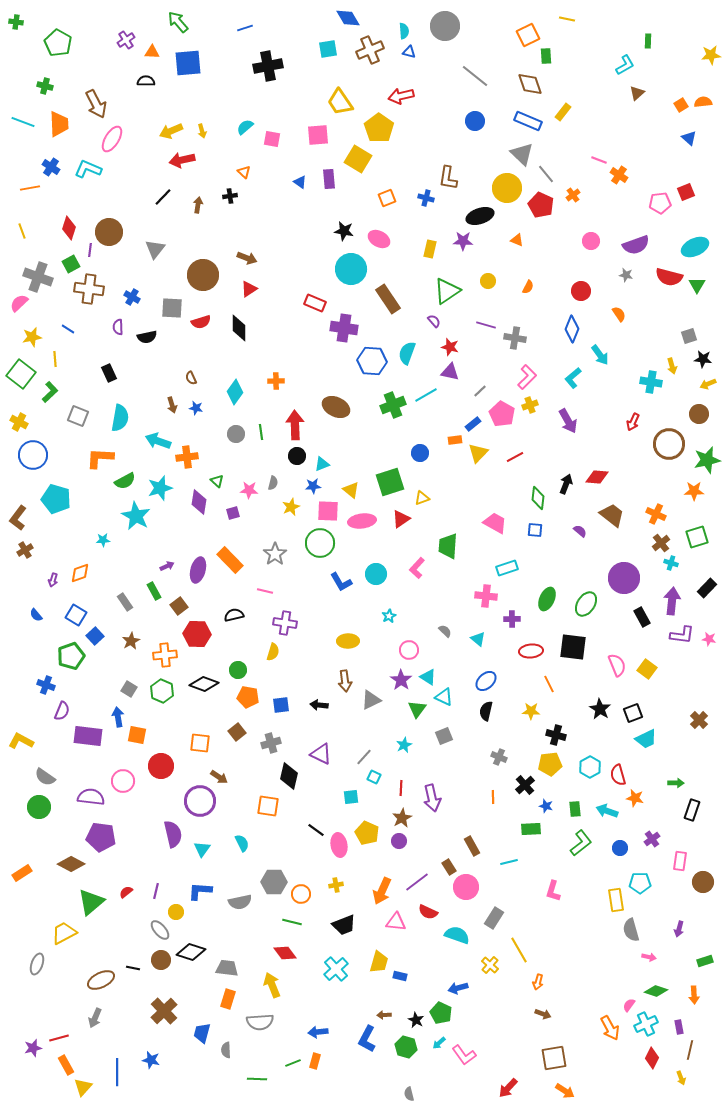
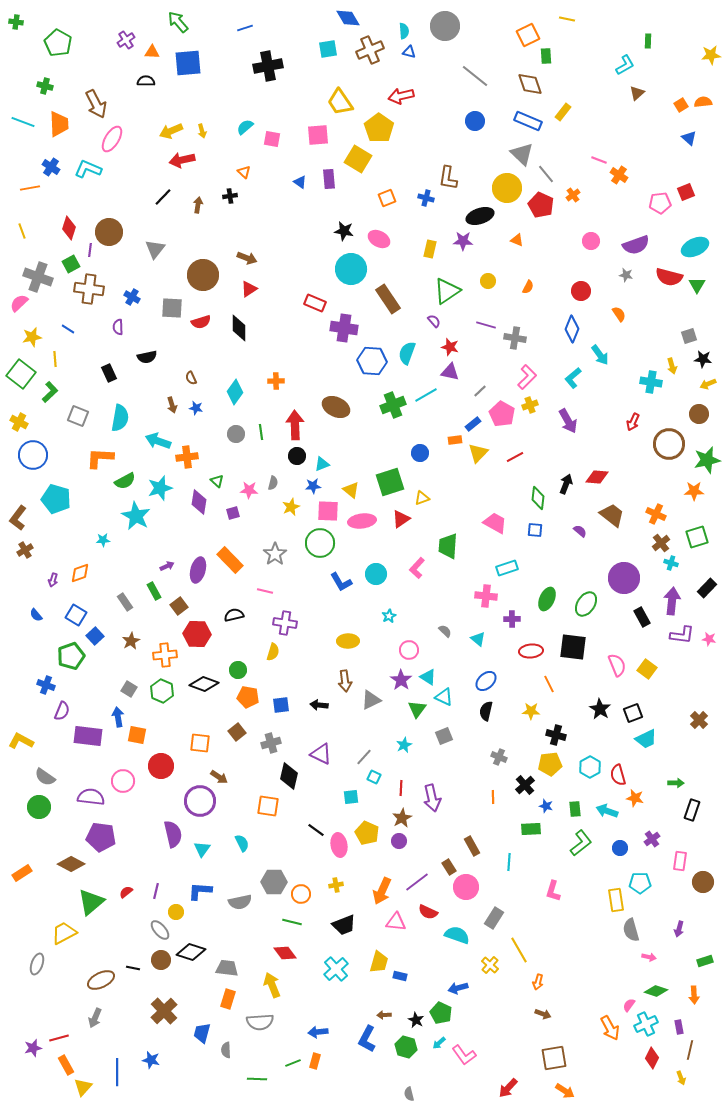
black semicircle at (147, 337): moved 20 px down
cyan line at (509, 862): rotated 72 degrees counterclockwise
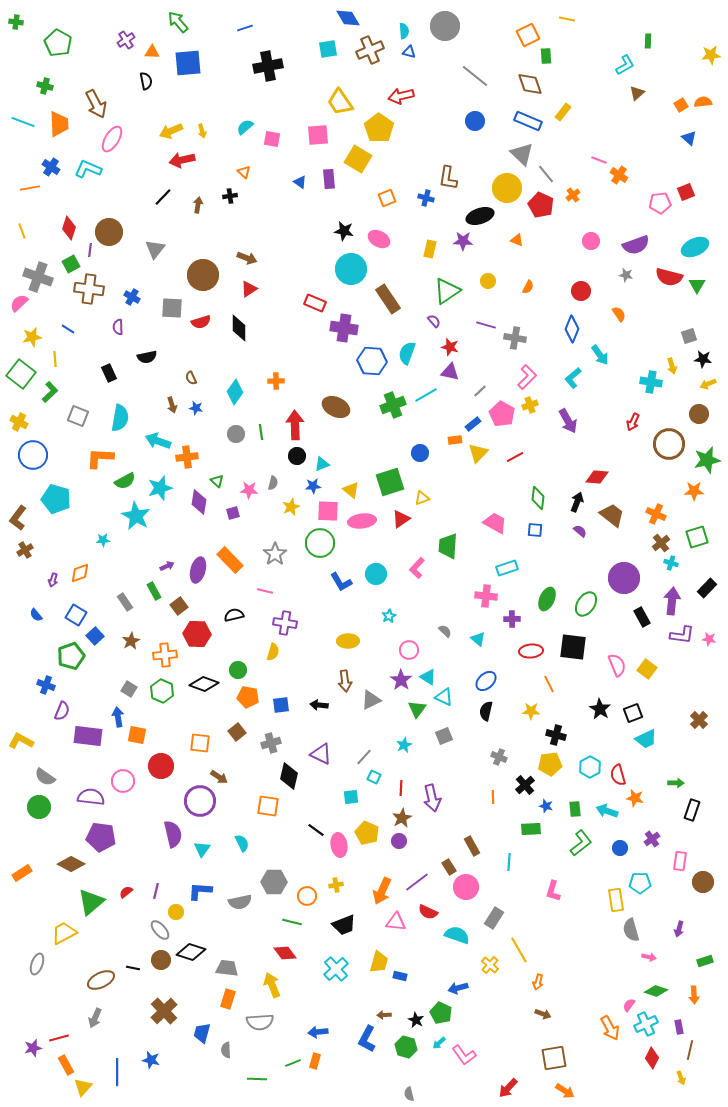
black semicircle at (146, 81): rotated 78 degrees clockwise
black arrow at (566, 484): moved 11 px right, 18 px down
orange circle at (301, 894): moved 6 px right, 2 px down
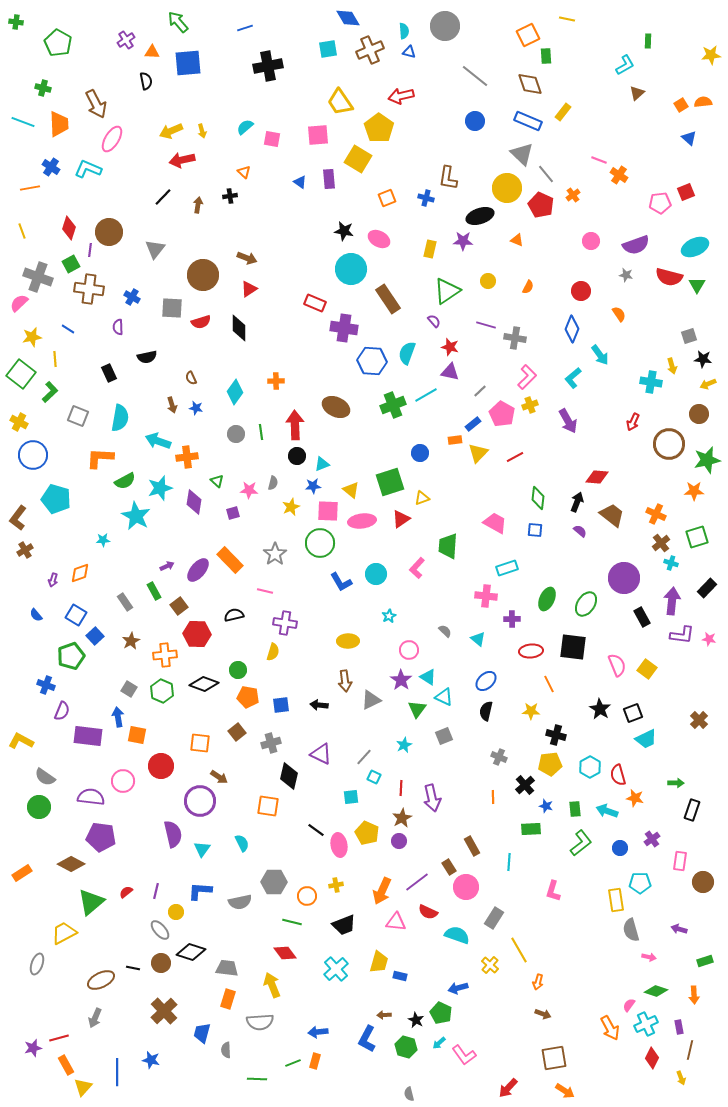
green cross at (45, 86): moved 2 px left, 2 px down
purple diamond at (199, 502): moved 5 px left
purple ellipse at (198, 570): rotated 25 degrees clockwise
purple arrow at (679, 929): rotated 91 degrees clockwise
brown circle at (161, 960): moved 3 px down
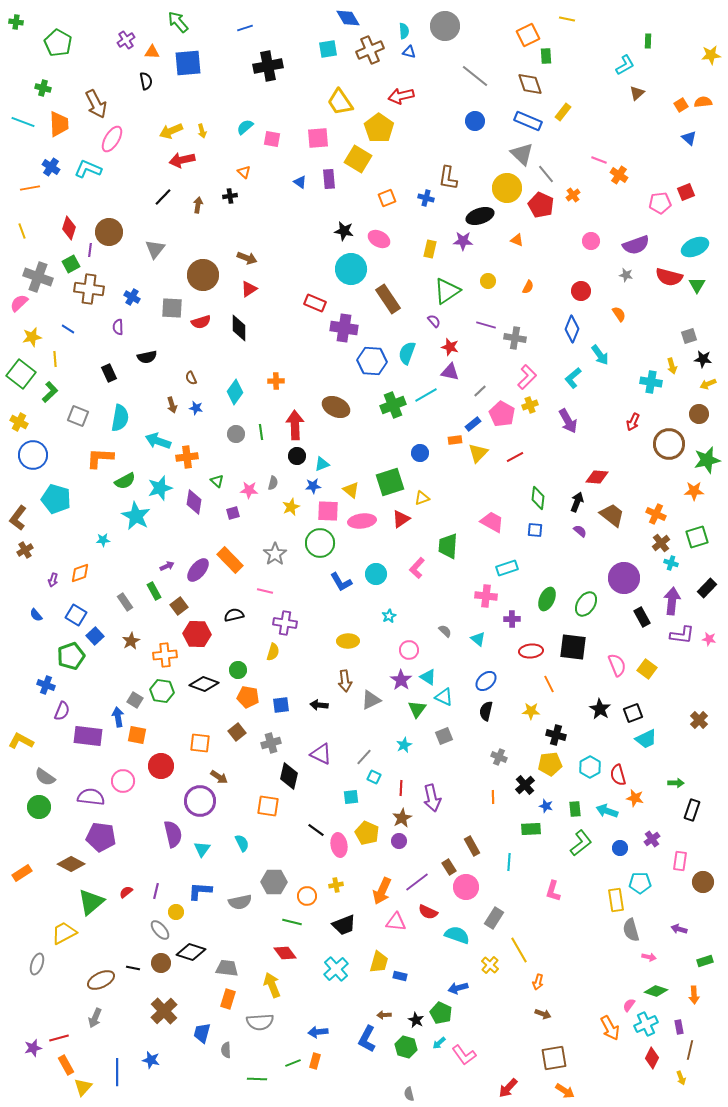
pink square at (318, 135): moved 3 px down
pink trapezoid at (495, 523): moved 3 px left, 1 px up
gray square at (129, 689): moved 6 px right, 11 px down
green hexagon at (162, 691): rotated 15 degrees counterclockwise
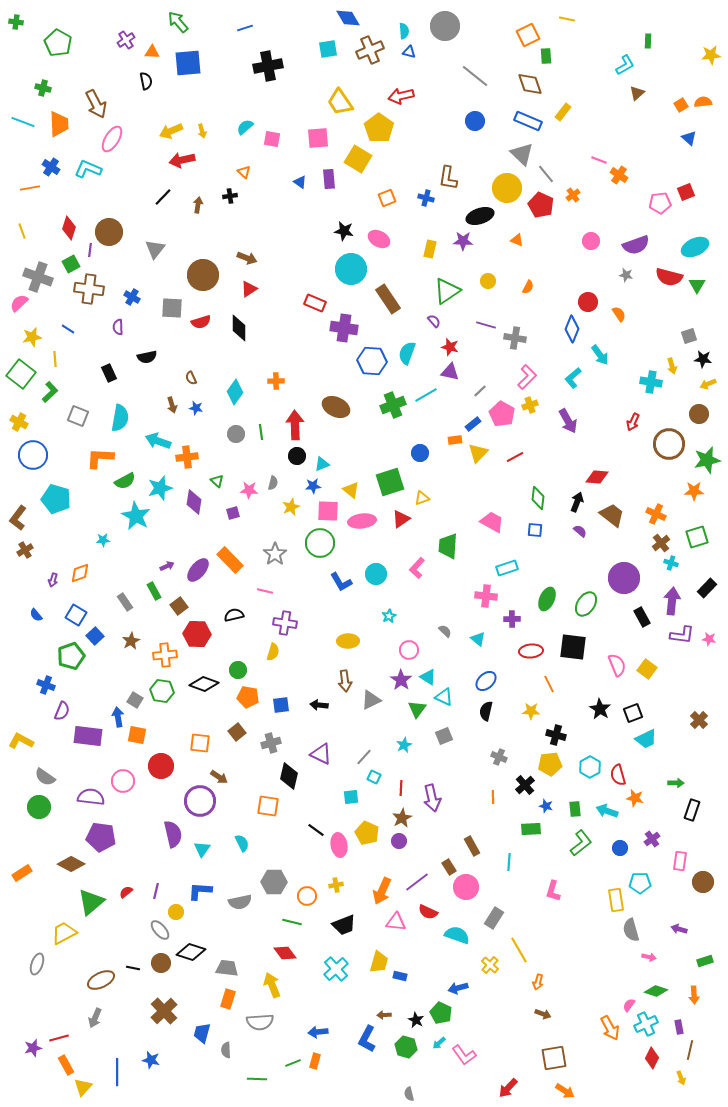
red circle at (581, 291): moved 7 px right, 11 px down
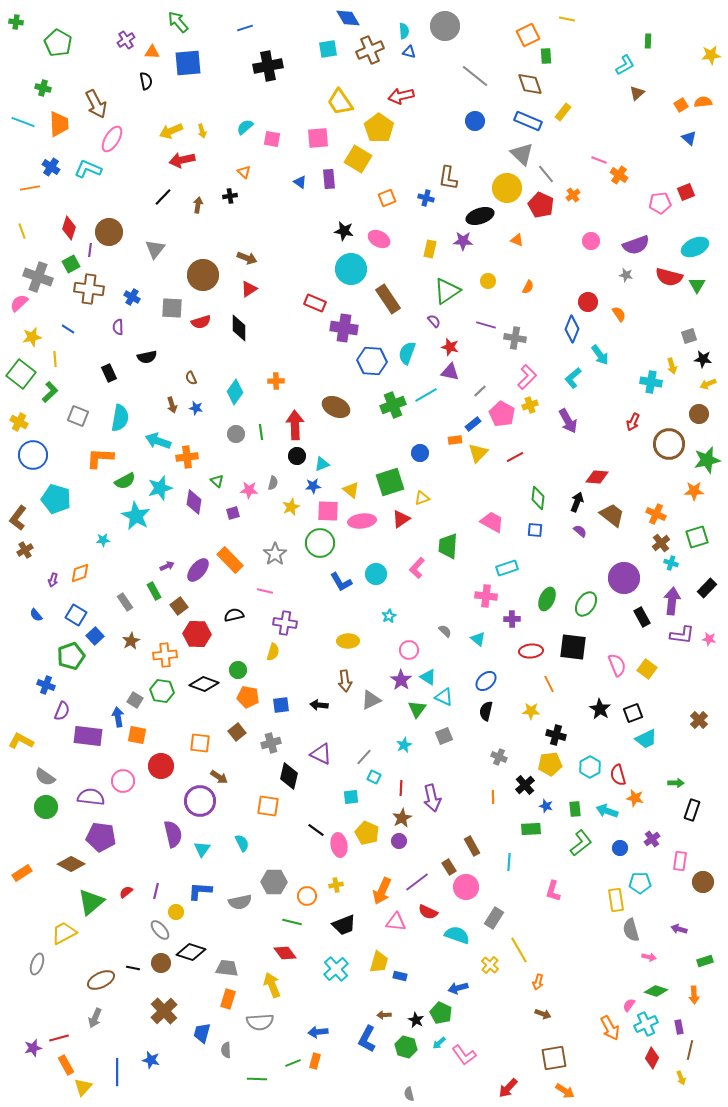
green circle at (39, 807): moved 7 px right
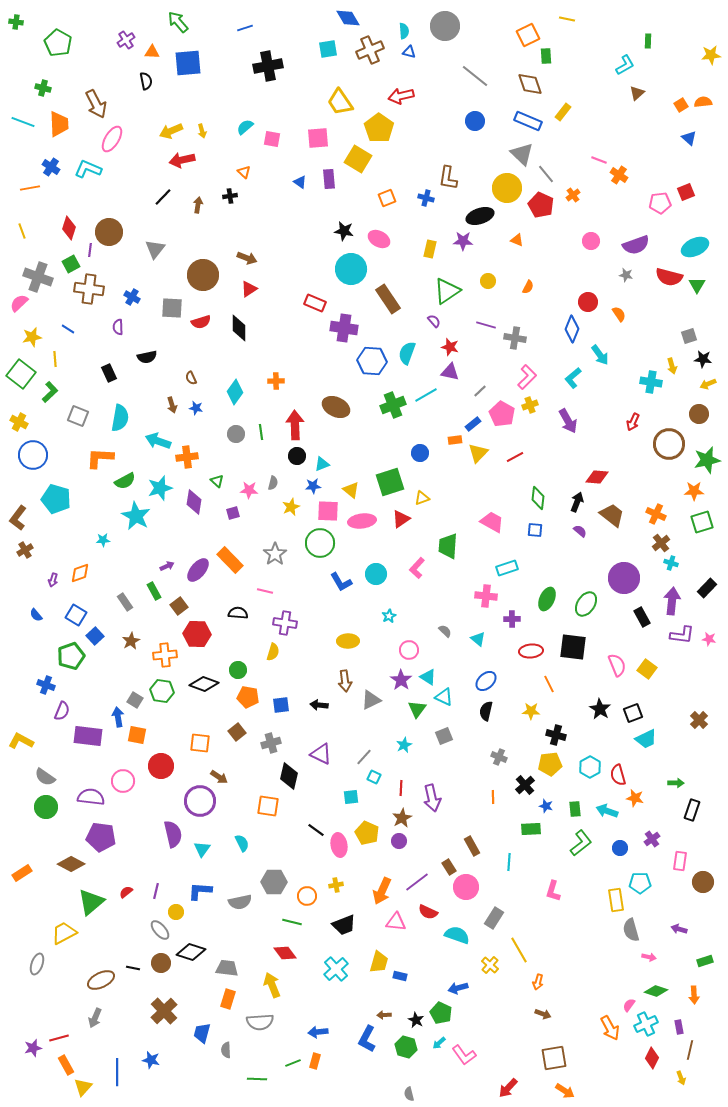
green square at (697, 537): moved 5 px right, 15 px up
black semicircle at (234, 615): moved 4 px right, 2 px up; rotated 18 degrees clockwise
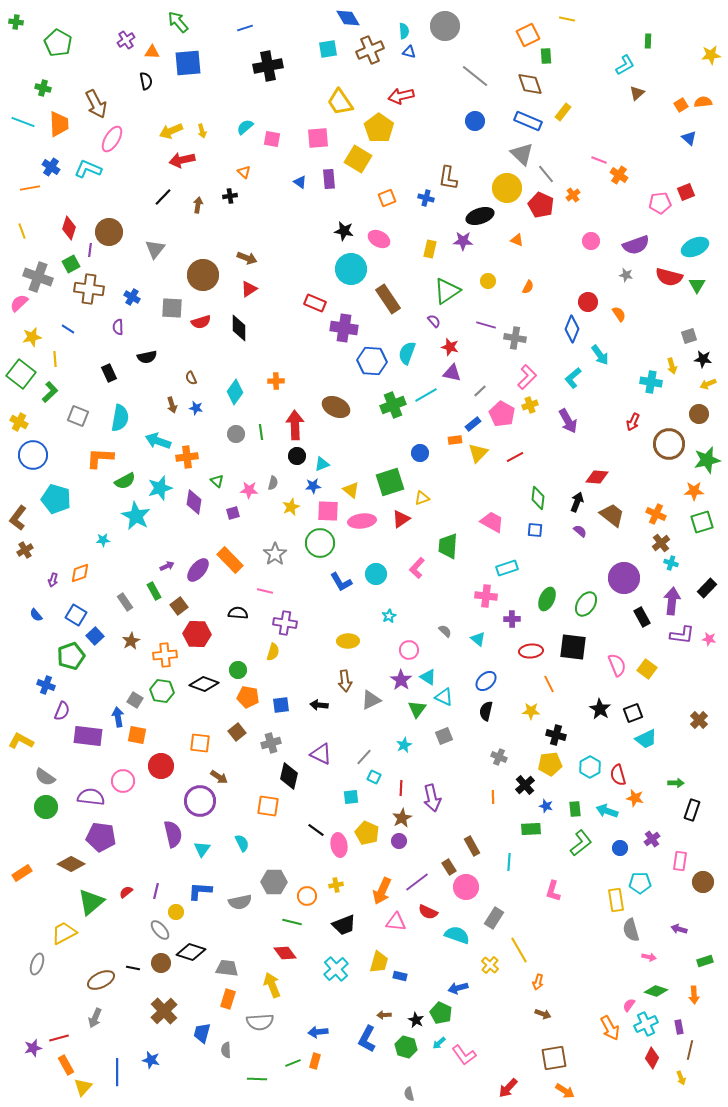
purple triangle at (450, 372): moved 2 px right, 1 px down
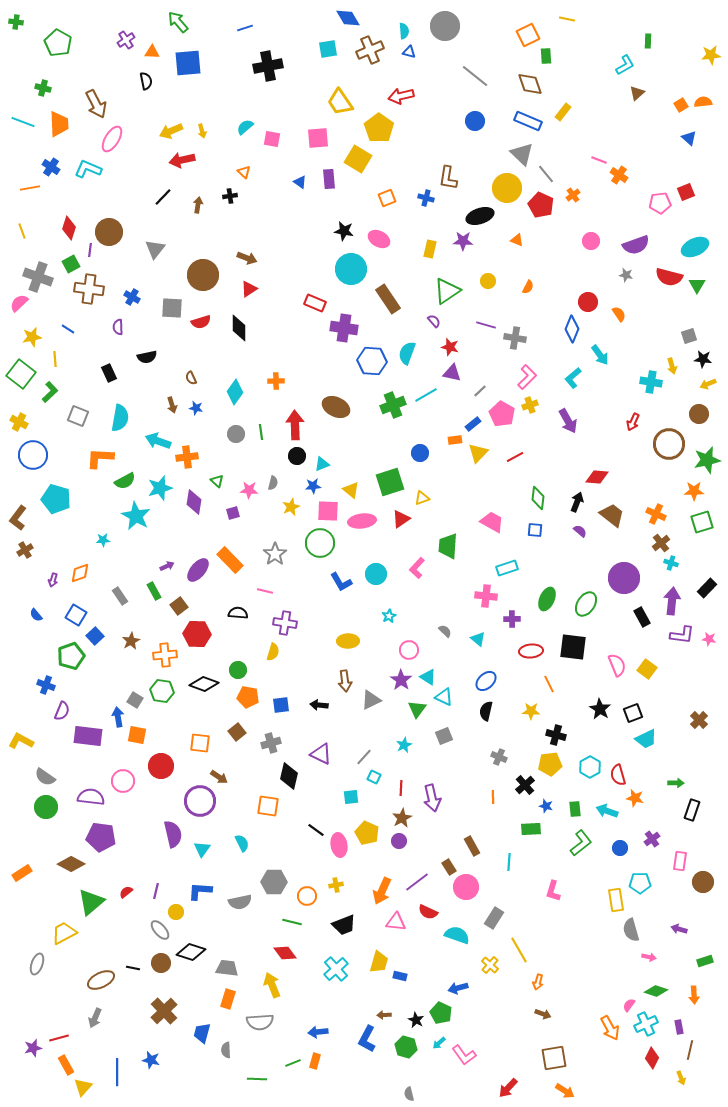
gray rectangle at (125, 602): moved 5 px left, 6 px up
